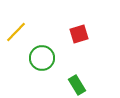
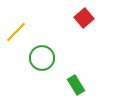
red square: moved 5 px right, 16 px up; rotated 24 degrees counterclockwise
green rectangle: moved 1 px left
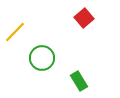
yellow line: moved 1 px left
green rectangle: moved 3 px right, 4 px up
